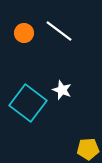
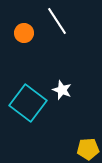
white line: moved 2 px left, 10 px up; rotated 20 degrees clockwise
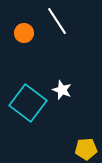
yellow pentagon: moved 2 px left
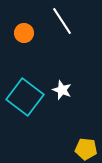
white line: moved 5 px right
cyan square: moved 3 px left, 6 px up
yellow pentagon: rotated 10 degrees clockwise
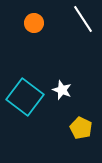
white line: moved 21 px right, 2 px up
orange circle: moved 10 px right, 10 px up
yellow pentagon: moved 5 px left, 21 px up; rotated 20 degrees clockwise
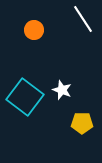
orange circle: moved 7 px down
yellow pentagon: moved 1 px right, 5 px up; rotated 25 degrees counterclockwise
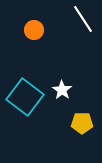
white star: rotated 12 degrees clockwise
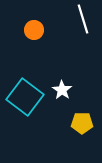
white line: rotated 16 degrees clockwise
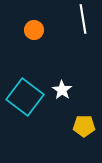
white line: rotated 8 degrees clockwise
yellow pentagon: moved 2 px right, 3 px down
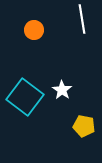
white line: moved 1 px left
yellow pentagon: rotated 10 degrees clockwise
